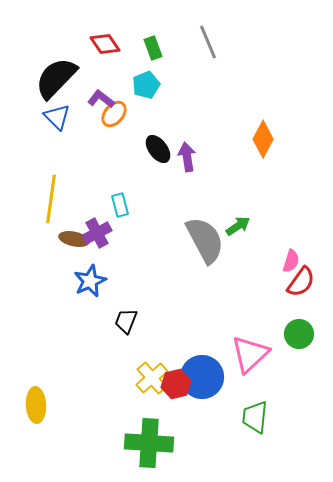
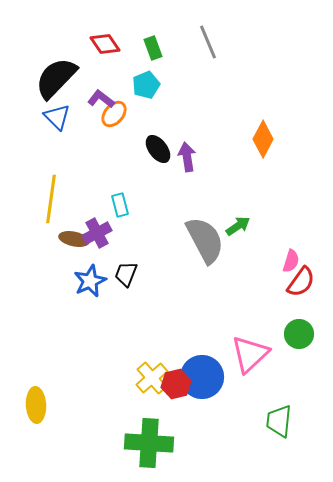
black trapezoid: moved 47 px up
green trapezoid: moved 24 px right, 4 px down
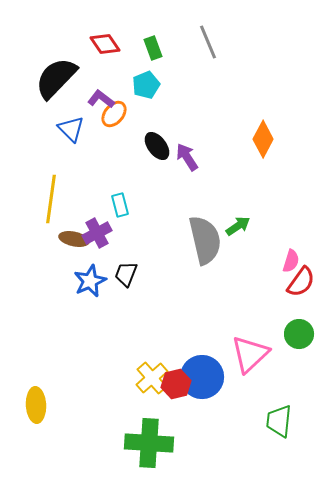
blue triangle: moved 14 px right, 12 px down
black ellipse: moved 1 px left, 3 px up
purple arrow: rotated 24 degrees counterclockwise
gray semicircle: rotated 15 degrees clockwise
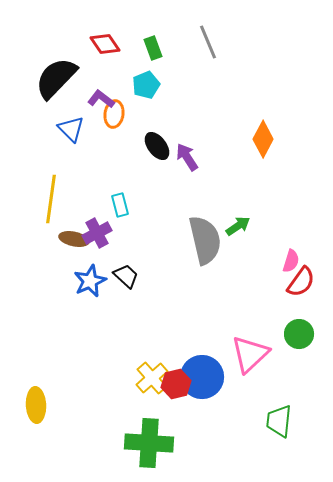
orange ellipse: rotated 32 degrees counterclockwise
black trapezoid: moved 2 px down; rotated 112 degrees clockwise
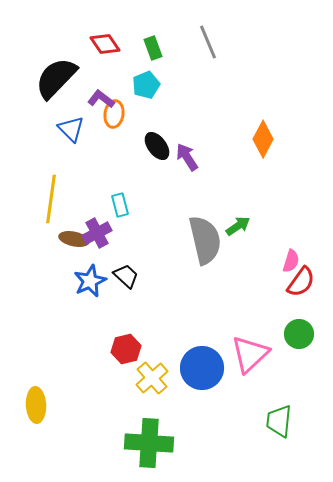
blue circle: moved 9 px up
red hexagon: moved 50 px left, 35 px up
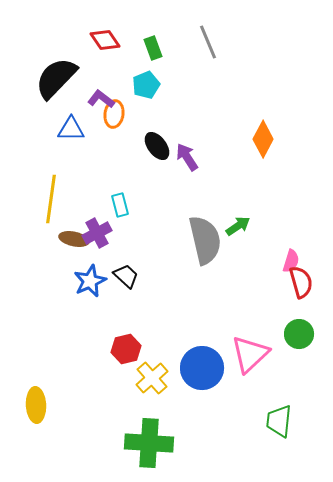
red diamond: moved 4 px up
blue triangle: rotated 44 degrees counterclockwise
red semicircle: rotated 52 degrees counterclockwise
